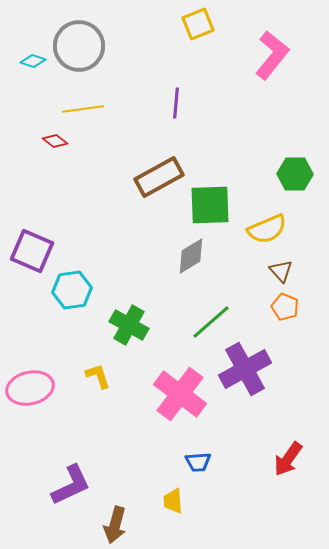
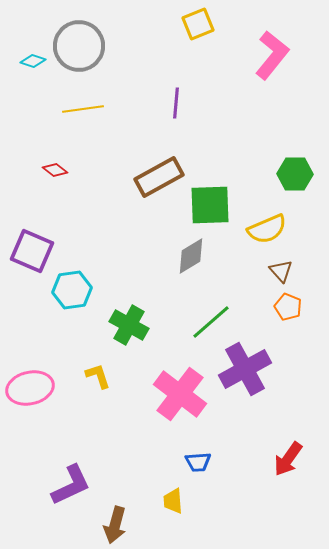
red diamond: moved 29 px down
orange pentagon: moved 3 px right
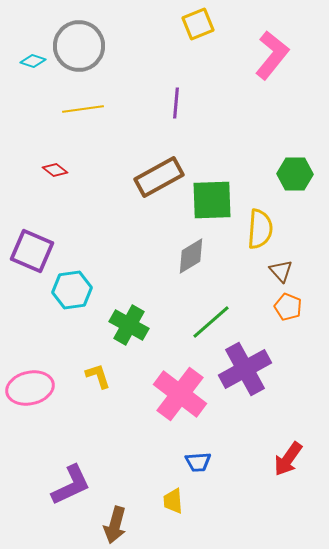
green square: moved 2 px right, 5 px up
yellow semicircle: moved 7 px left; rotated 63 degrees counterclockwise
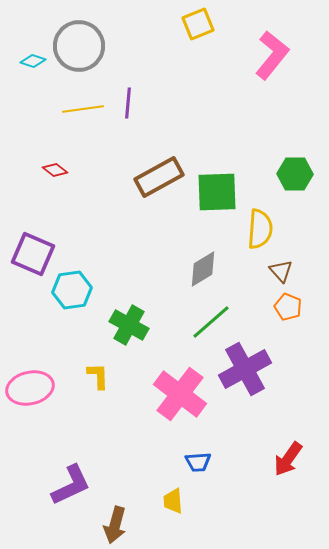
purple line: moved 48 px left
green square: moved 5 px right, 8 px up
purple square: moved 1 px right, 3 px down
gray diamond: moved 12 px right, 13 px down
yellow L-shape: rotated 16 degrees clockwise
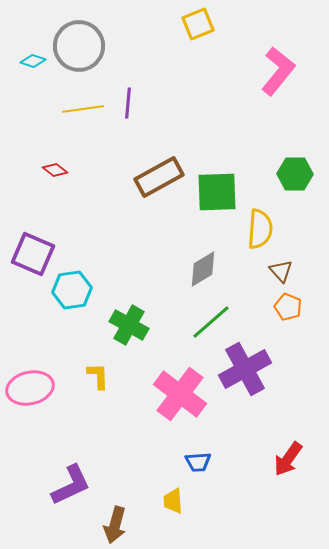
pink L-shape: moved 6 px right, 16 px down
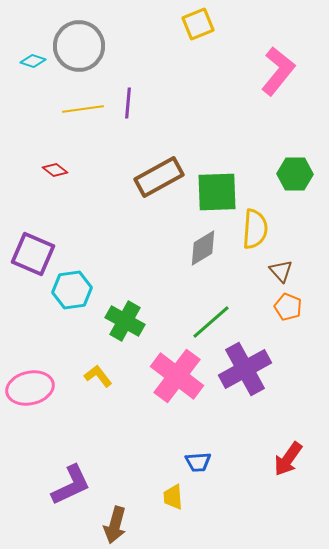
yellow semicircle: moved 5 px left
gray diamond: moved 21 px up
green cross: moved 4 px left, 4 px up
yellow L-shape: rotated 36 degrees counterclockwise
pink cross: moved 3 px left, 18 px up
yellow trapezoid: moved 4 px up
